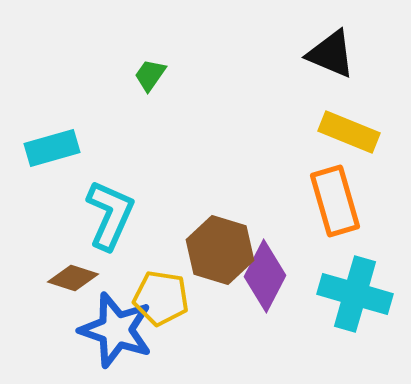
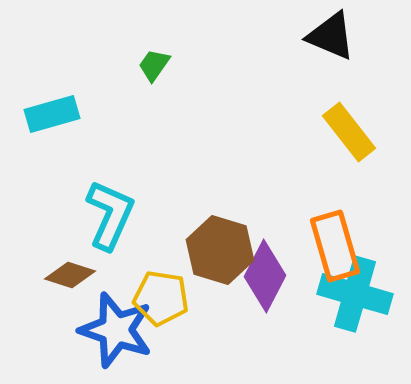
black triangle: moved 18 px up
green trapezoid: moved 4 px right, 10 px up
yellow rectangle: rotated 30 degrees clockwise
cyan rectangle: moved 34 px up
orange rectangle: moved 45 px down
brown diamond: moved 3 px left, 3 px up
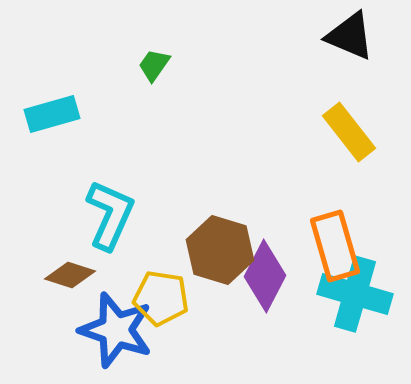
black triangle: moved 19 px right
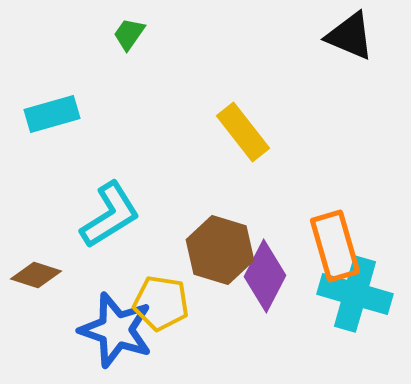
green trapezoid: moved 25 px left, 31 px up
yellow rectangle: moved 106 px left
cyan L-shape: rotated 34 degrees clockwise
brown diamond: moved 34 px left
yellow pentagon: moved 5 px down
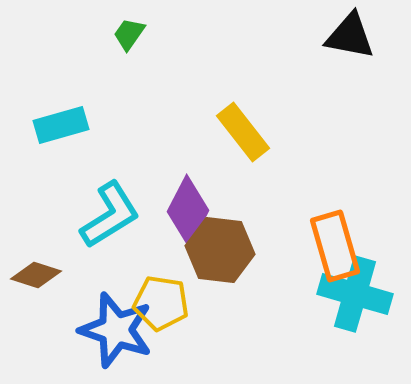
black triangle: rotated 12 degrees counterclockwise
cyan rectangle: moved 9 px right, 11 px down
brown hexagon: rotated 10 degrees counterclockwise
purple diamond: moved 77 px left, 65 px up
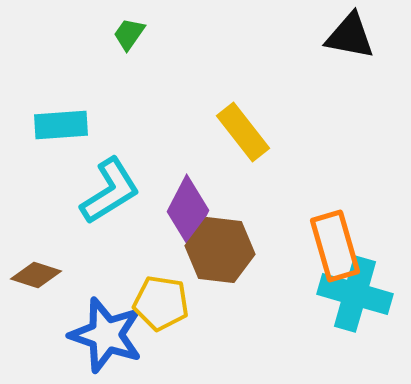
cyan rectangle: rotated 12 degrees clockwise
cyan L-shape: moved 24 px up
blue star: moved 10 px left, 5 px down
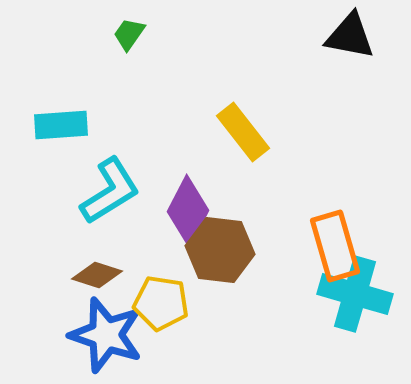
brown diamond: moved 61 px right
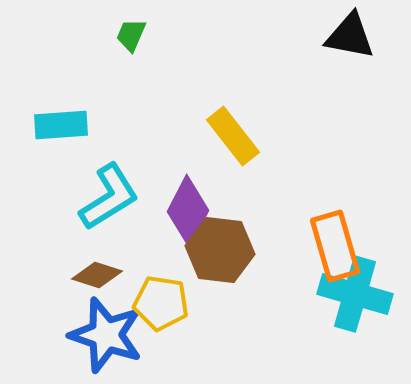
green trapezoid: moved 2 px right, 1 px down; rotated 12 degrees counterclockwise
yellow rectangle: moved 10 px left, 4 px down
cyan L-shape: moved 1 px left, 6 px down
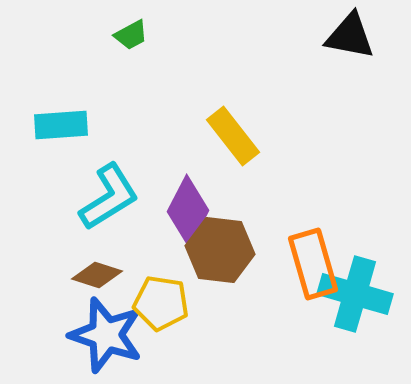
green trapezoid: rotated 141 degrees counterclockwise
orange rectangle: moved 22 px left, 18 px down
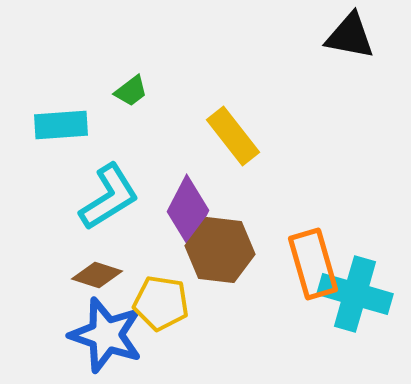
green trapezoid: moved 56 px down; rotated 9 degrees counterclockwise
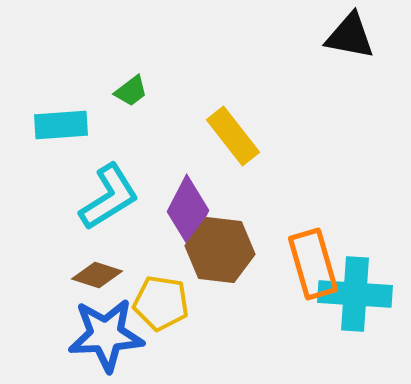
cyan cross: rotated 12 degrees counterclockwise
blue star: rotated 22 degrees counterclockwise
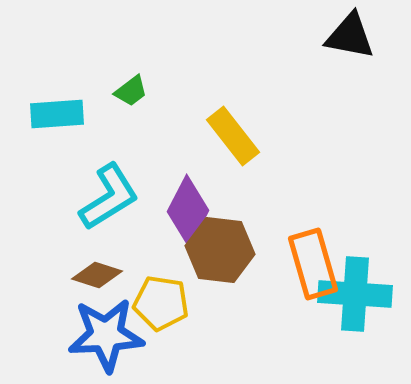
cyan rectangle: moved 4 px left, 11 px up
